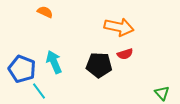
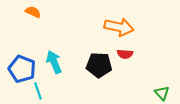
orange semicircle: moved 12 px left
red semicircle: rotated 21 degrees clockwise
cyan line: moved 1 px left; rotated 18 degrees clockwise
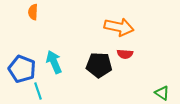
orange semicircle: rotated 112 degrees counterclockwise
green triangle: rotated 14 degrees counterclockwise
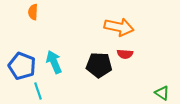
blue pentagon: moved 3 px up
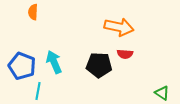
cyan line: rotated 30 degrees clockwise
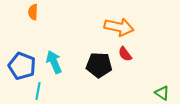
red semicircle: rotated 49 degrees clockwise
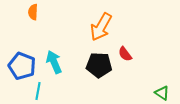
orange arrow: moved 18 px left; rotated 108 degrees clockwise
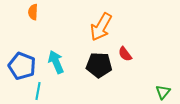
cyan arrow: moved 2 px right
green triangle: moved 1 px right, 1 px up; rotated 35 degrees clockwise
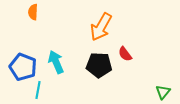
blue pentagon: moved 1 px right, 1 px down
cyan line: moved 1 px up
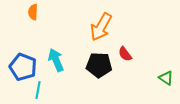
cyan arrow: moved 2 px up
green triangle: moved 3 px right, 14 px up; rotated 35 degrees counterclockwise
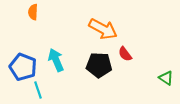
orange arrow: moved 2 px right, 2 px down; rotated 92 degrees counterclockwise
cyan line: rotated 30 degrees counterclockwise
